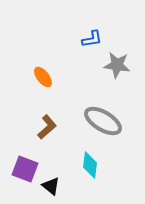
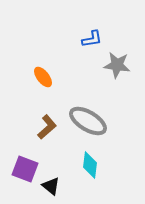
gray ellipse: moved 15 px left
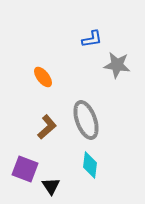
gray ellipse: moved 2 px left, 1 px up; rotated 39 degrees clockwise
black triangle: rotated 18 degrees clockwise
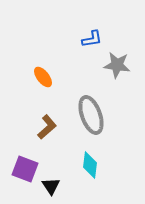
gray ellipse: moved 5 px right, 5 px up
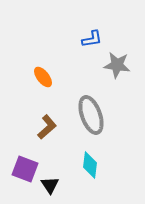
black triangle: moved 1 px left, 1 px up
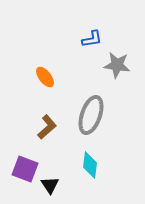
orange ellipse: moved 2 px right
gray ellipse: rotated 39 degrees clockwise
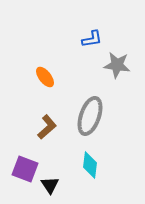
gray ellipse: moved 1 px left, 1 px down
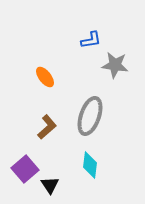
blue L-shape: moved 1 px left, 1 px down
gray star: moved 2 px left
purple square: rotated 28 degrees clockwise
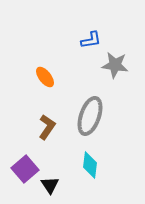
brown L-shape: rotated 15 degrees counterclockwise
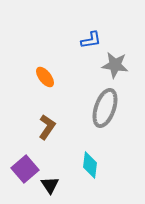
gray ellipse: moved 15 px right, 8 px up
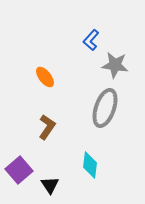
blue L-shape: rotated 140 degrees clockwise
purple square: moved 6 px left, 1 px down
